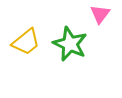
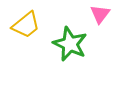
yellow trapezoid: moved 17 px up
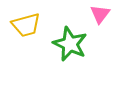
yellow trapezoid: rotated 24 degrees clockwise
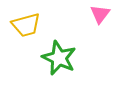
green star: moved 11 px left, 14 px down
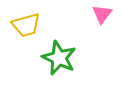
pink triangle: moved 2 px right
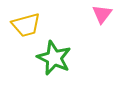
green star: moved 5 px left
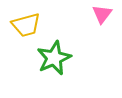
green star: rotated 24 degrees clockwise
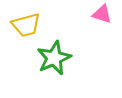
pink triangle: rotated 50 degrees counterclockwise
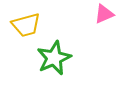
pink triangle: moved 2 px right; rotated 40 degrees counterclockwise
